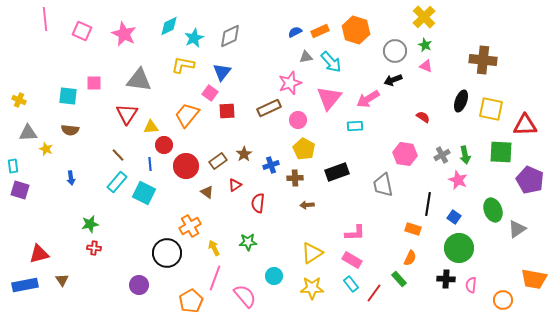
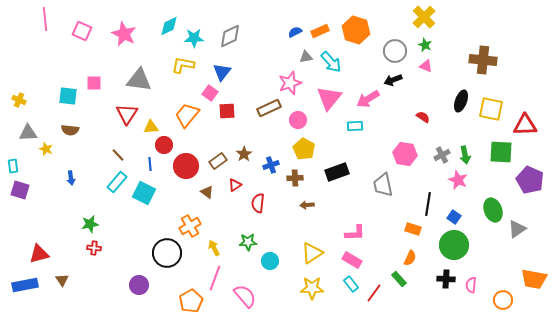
cyan star at (194, 38): rotated 24 degrees clockwise
green circle at (459, 248): moved 5 px left, 3 px up
cyan circle at (274, 276): moved 4 px left, 15 px up
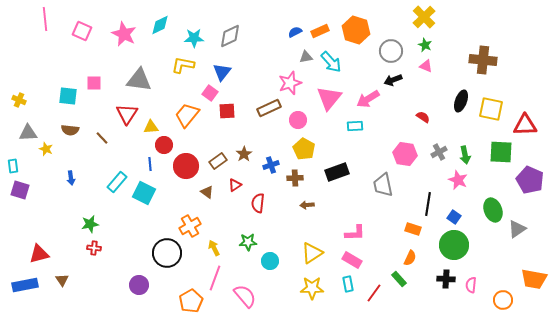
cyan diamond at (169, 26): moved 9 px left, 1 px up
gray circle at (395, 51): moved 4 px left
brown line at (118, 155): moved 16 px left, 17 px up
gray cross at (442, 155): moved 3 px left, 3 px up
cyan rectangle at (351, 284): moved 3 px left; rotated 28 degrees clockwise
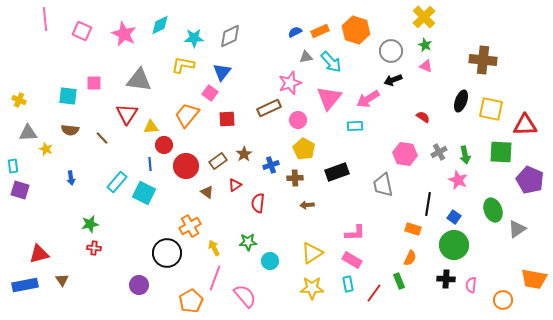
red square at (227, 111): moved 8 px down
green rectangle at (399, 279): moved 2 px down; rotated 21 degrees clockwise
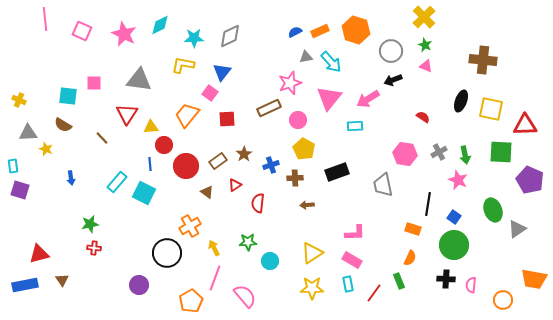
brown semicircle at (70, 130): moved 7 px left, 5 px up; rotated 24 degrees clockwise
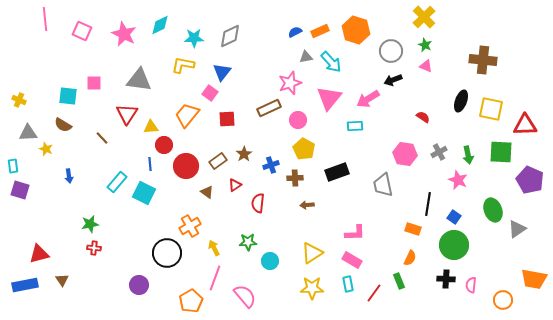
green arrow at (465, 155): moved 3 px right
blue arrow at (71, 178): moved 2 px left, 2 px up
